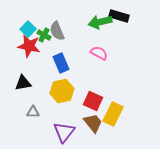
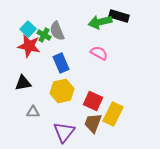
brown trapezoid: rotated 120 degrees counterclockwise
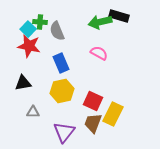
green cross: moved 4 px left, 13 px up; rotated 24 degrees counterclockwise
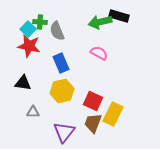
black triangle: rotated 18 degrees clockwise
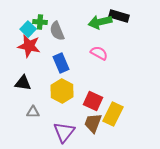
yellow hexagon: rotated 20 degrees counterclockwise
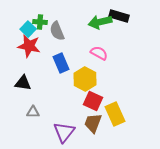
yellow hexagon: moved 23 px right, 12 px up
yellow rectangle: moved 2 px right; rotated 50 degrees counterclockwise
